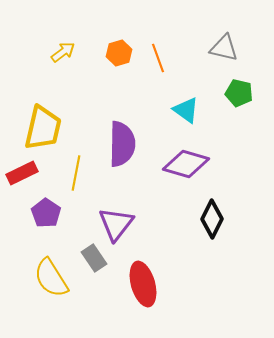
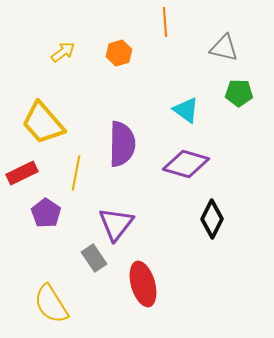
orange line: moved 7 px right, 36 px up; rotated 16 degrees clockwise
green pentagon: rotated 12 degrees counterclockwise
yellow trapezoid: moved 5 px up; rotated 126 degrees clockwise
yellow semicircle: moved 26 px down
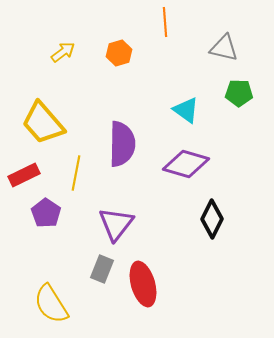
red rectangle: moved 2 px right, 2 px down
gray rectangle: moved 8 px right, 11 px down; rotated 56 degrees clockwise
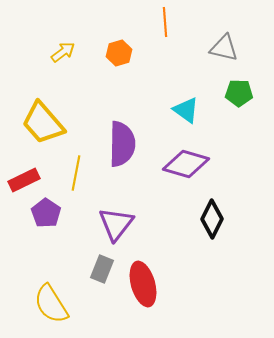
red rectangle: moved 5 px down
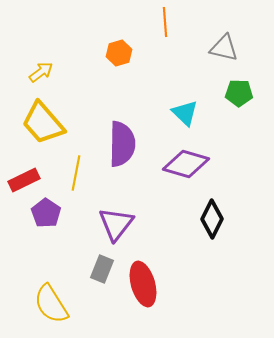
yellow arrow: moved 22 px left, 20 px down
cyan triangle: moved 1 px left, 3 px down; rotated 8 degrees clockwise
